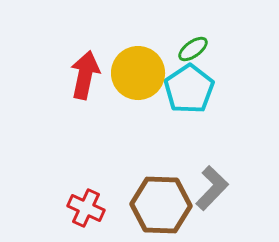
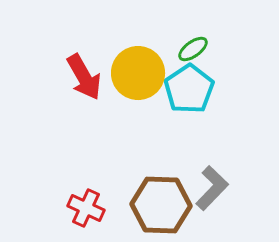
red arrow: moved 1 px left, 2 px down; rotated 138 degrees clockwise
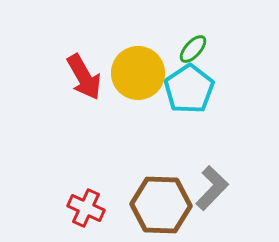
green ellipse: rotated 12 degrees counterclockwise
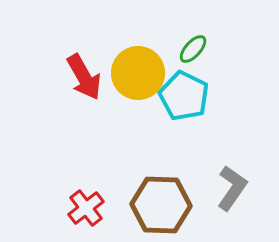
cyan pentagon: moved 5 px left, 7 px down; rotated 12 degrees counterclockwise
gray L-shape: moved 20 px right; rotated 9 degrees counterclockwise
red cross: rotated 27 degrees clockwise
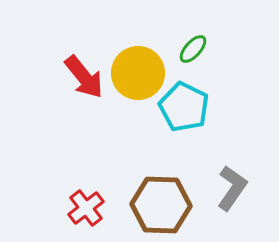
red arrow: rotated 9 degrees counterclockwise
cyan pentagon: moved 11 px down
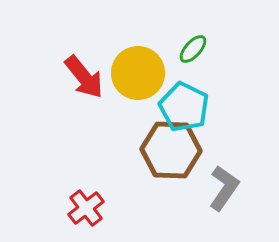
gray L-shape: moved 8 px left
brown hexagon: moved 10 px right, 55 px up
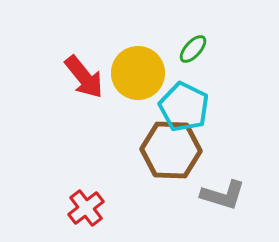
gray L-shape: moved 1 px left, 7 px down; rotated 72 degrees clockwise
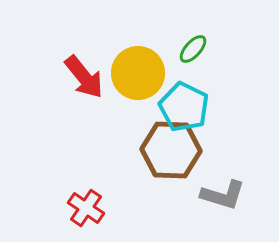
red cross: rotated 18 degrees counterclockwise
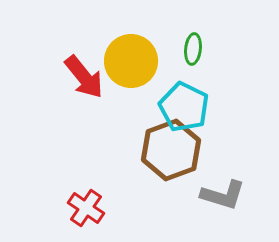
green ellipse: rotated 36 degrees counterclockwise
yellow circle: moved 7 px left, 12 px up
brown hexagon: rotated 22 degrees counterclockwise
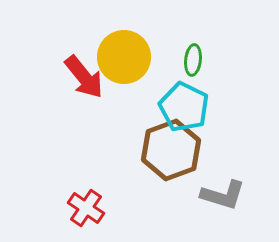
green ellipse: moved 11 px down
yellow circle: moved 7 px left, 4 px up
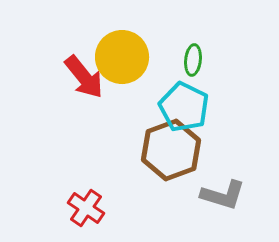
yellow circle: moved 2 px left
